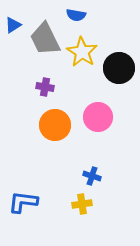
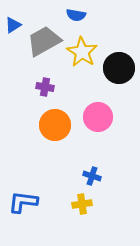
gray trapezoid: moved 1 px left, 2 px down; rotated 87 degrees clockwise
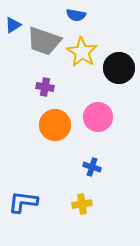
gray trapezoid: rotated 132 degrees counterclockwise
blue cross: moved 9 px up
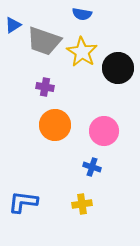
blue semicircle: moved 6 px right, 1 px up
black circle: moved 1 px left
pink circle: moved 6 px right, 14 px down
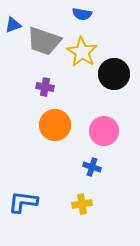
blue triangle: rotated 12 degrees clockwise
black circle: moved 4 px left, 6 px down
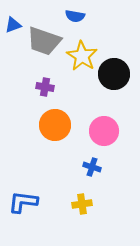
blue semicircle: moved 7 px left, 2 px down
yellow star: moved 4 px down
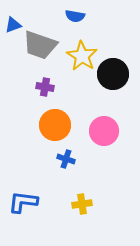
gray trapezoid: moved 4 px left, 4 px down
black circle: moved 1 px left
blue cross: moved 26 px left, 8 px up
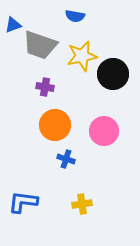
yellow star: rotated 28 degrees clockwise
